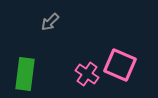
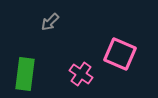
pink square: moved 11 px up
pink cross: moved 6 px left
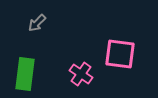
gray arrow: moved 13 px left, 1 px down
pink square: rotated 16 degrees counterclockwise
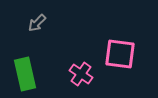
green rectangle: rotated 20 degrees counterclockwise
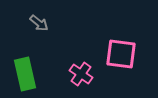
gray arrow: moved 2 px right; rotated 96 degrees counterclockwise
pink square: moved 1 px right
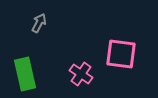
gray arrow: rotated 102 degrees counterclockwise
